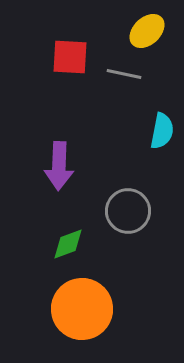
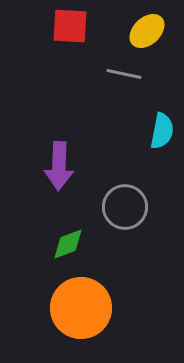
red square: moved 31 px up
gray circle: moved 3 px left, 4 px up
orange circle: moved 1 px left, 1 px up
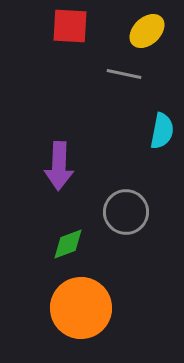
gray circle: moved 1 px right, 5 px down
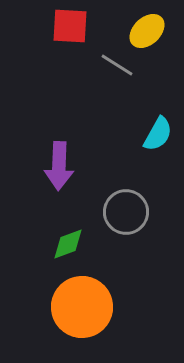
gray line: moved 7 px left, 9 px up; rotated 20 degrees clockwise
cyan semicircle: moved 4 px left, 3 px down; rotated 18 degrees clockwise
orange circle: moved 1 px right, 1 px up
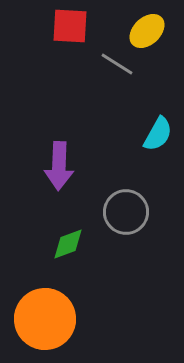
gray line: moved 1 px up
orange circle: moved 37 px left, 12 px down
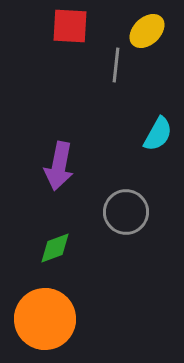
gray line: moved 1 px left, 1 px down; rotated 64 degrees clockwise
purple arrow: rotated 9 degrees clockwise
green diamond: moved 13 px left, 4 px down
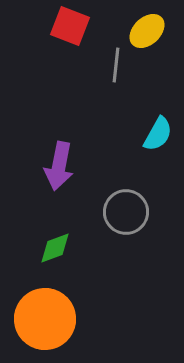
red square: rotated 18 degrees clockwise
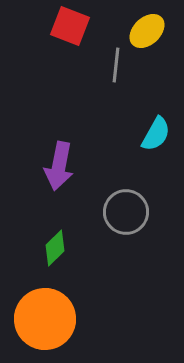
cyan semicircle: moved 2 px left
green diamond: rotated 24 degrees counterclockwise
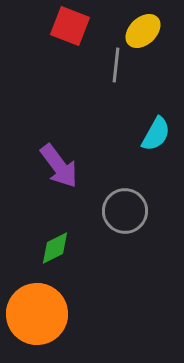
yellow ellipse: moved 4 px left
purple arrow: rotated 48 degrees counterclockwise
gray circle: moved 1 px left, 1 px up
green diamond: rotated 18 degrees clockwise
orange circle: moved 8 px left, 5 px up
